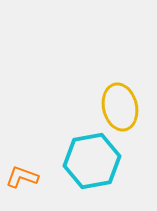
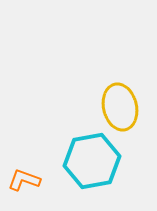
orange L-shape: moved 2 px right, 3 px down
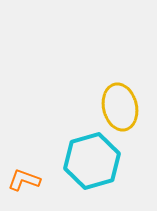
cyan hexagon: rotated 6 degrees counterclockwise
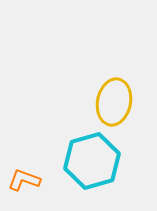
yellow ellipse: moved 6 px left, 5 px up; rotated 24 degrees clockwise
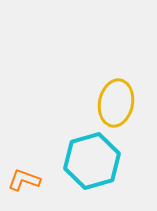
yellow ellipse: moved 2 px right, 1 px down
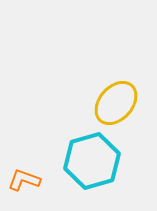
yellow ellipse: rotated 30 degrees clockwise
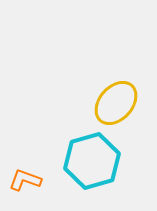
orange L-shape: moved 1 px right
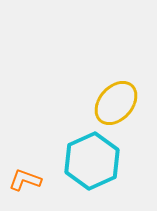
cyan hexagon: rotated 8 degrees counterclockwise
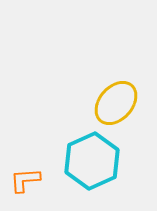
orange L-shape: rotated 24 degrees counterclockwise
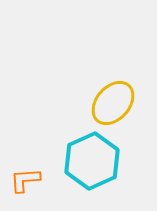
yellow ellipse: moved 3 px left
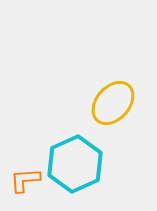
cyan hexagon: moved 17 px left, 3 px down
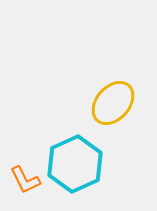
orange L-shape: rotated 112 degrees counterclockwise
